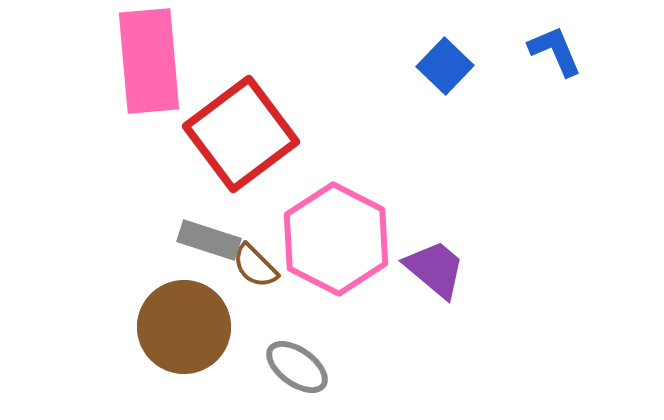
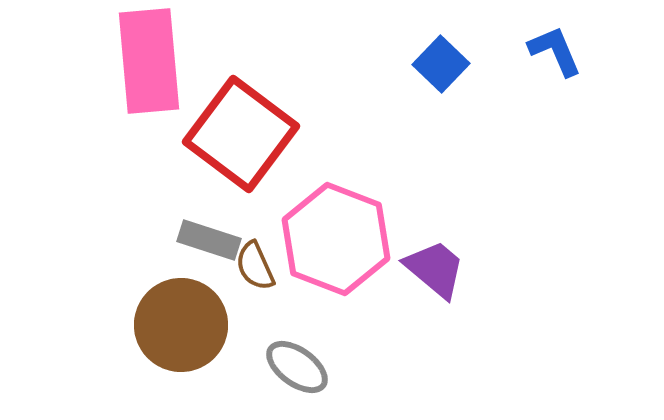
blue square: moved 4 px left, 2 px up
red square: rotated 16 degrees counterclockwise
pink hexagon: rotated 6 degrees counterclockwise
brown semicircle: rotated 21 degrees clockwise
brown circle: moved 3 px left, 2 px up
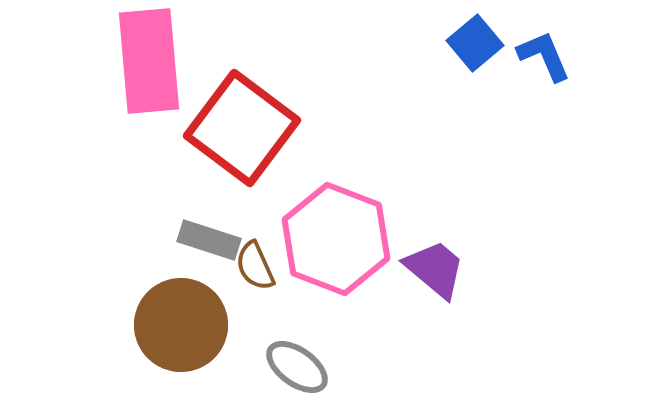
blue L-shape: moved 11 px left, 5 px down
blue square: moved 34 px right, 21 px up; rotated 6 degrees clockwise
red square: moved 1 px right, 6 px up
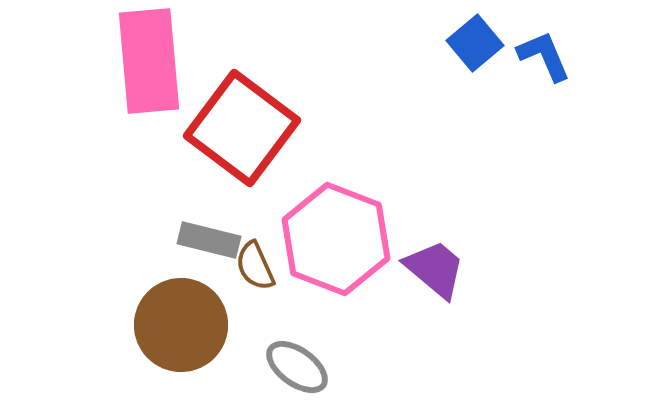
gray rectangle: rotated 4 degrees counterclockwise
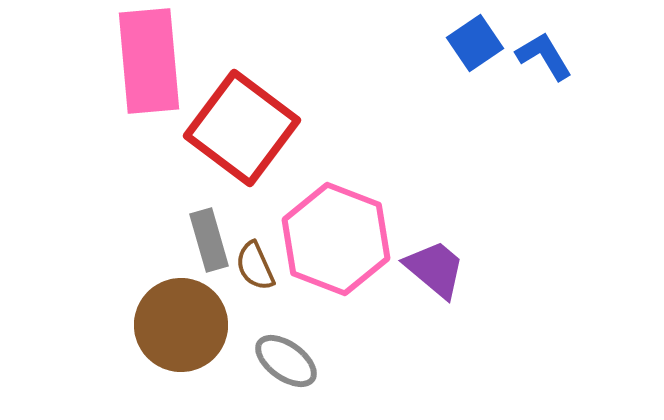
blue square: rotated 6 degrees clockwise
blue L-shape: rotated 8 degrees counterclockwise
gray rectangle: rotated 60 degrees clockwise
gray ellipse: moved 11 px left, 6 px up
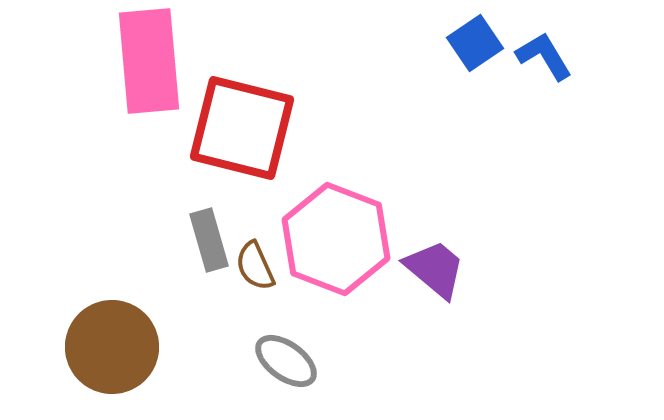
red square: rotated 23 degrees counterclockwise
brown circle: moved 69 px left, 22 px down
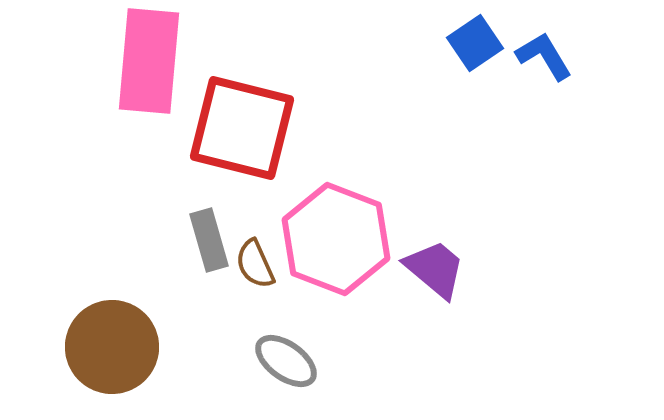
pink rectangle: rotated 10 degrees clockwise
brown semicircle: moved 2 px up
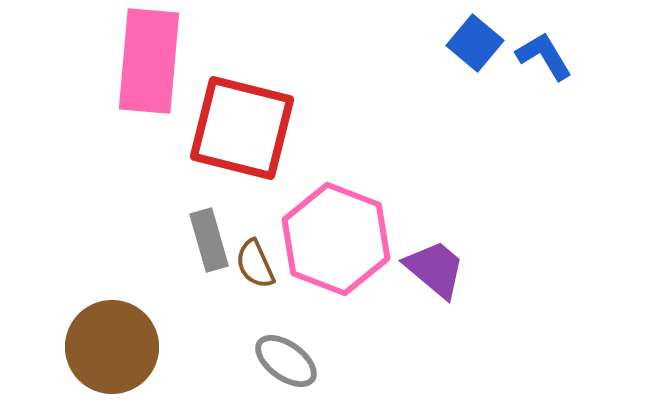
blue square: rotated 16 degrees counterclockwise
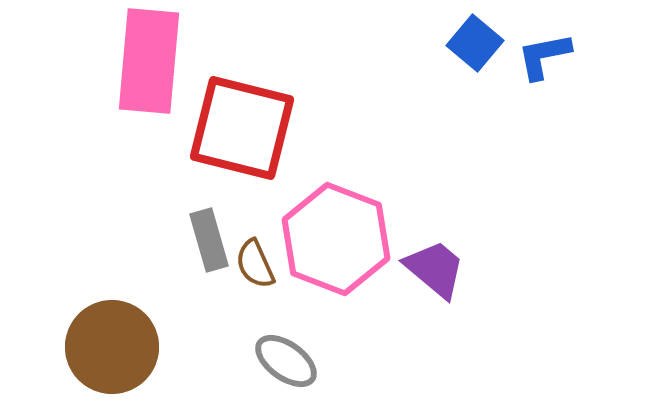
blue L-shape: rotated 70 degrees counterclockwise
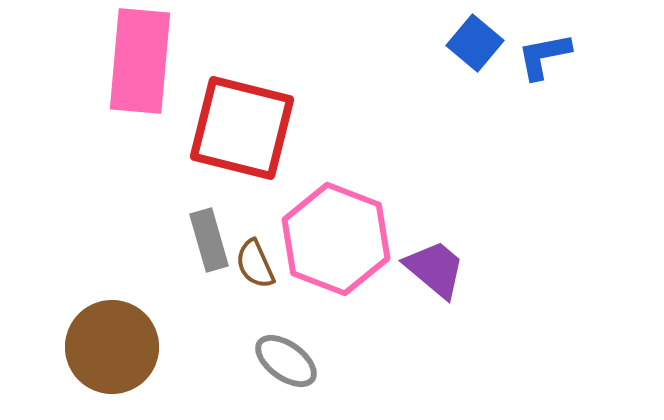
pink rectangle: moved 9 px left
